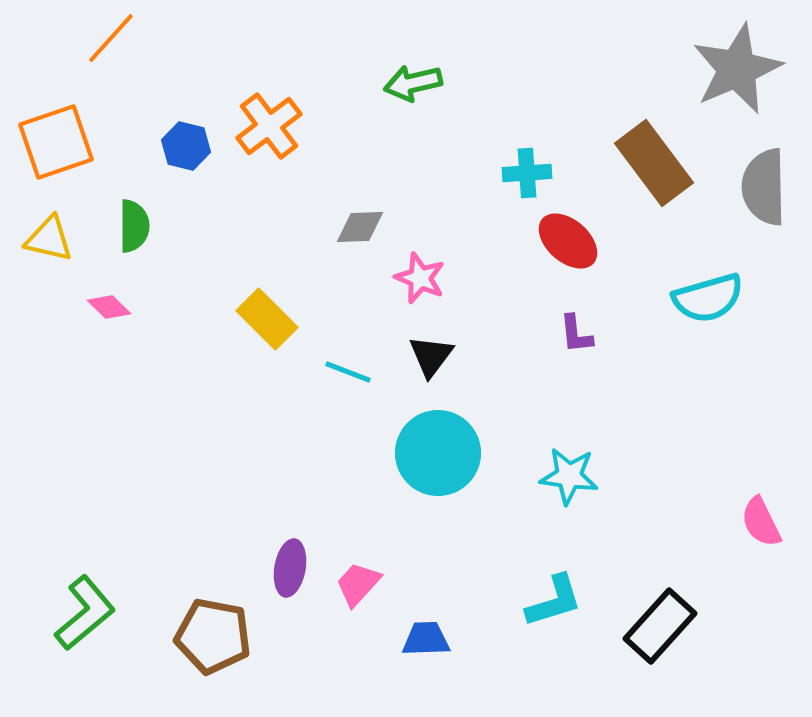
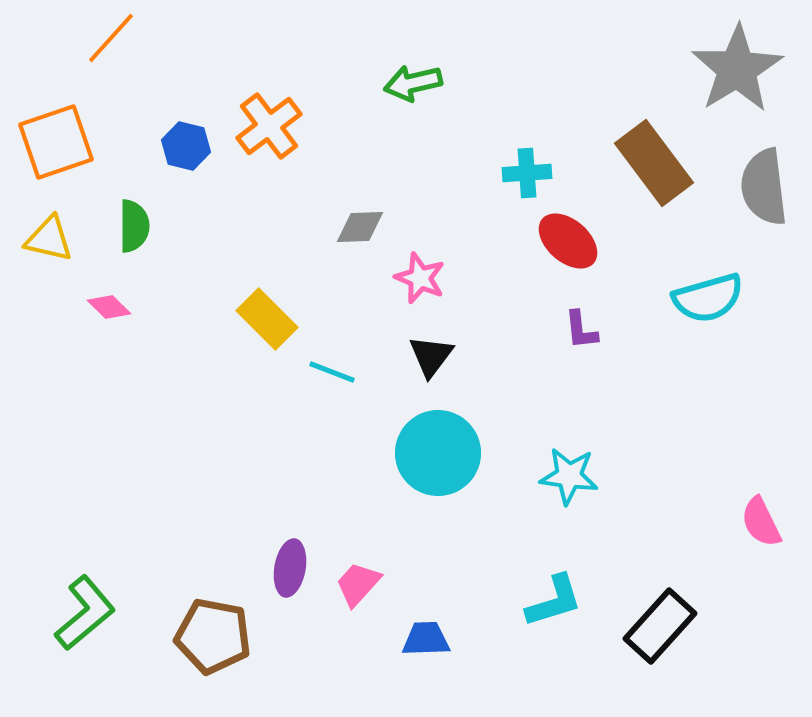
gray star: rotated 8 degrees counterclockwise
gray semicircle: rotated 6 degrees counterclockwise
purple L-shape: moved 5 px right, 4 px up
cyan line: moved 16 px left
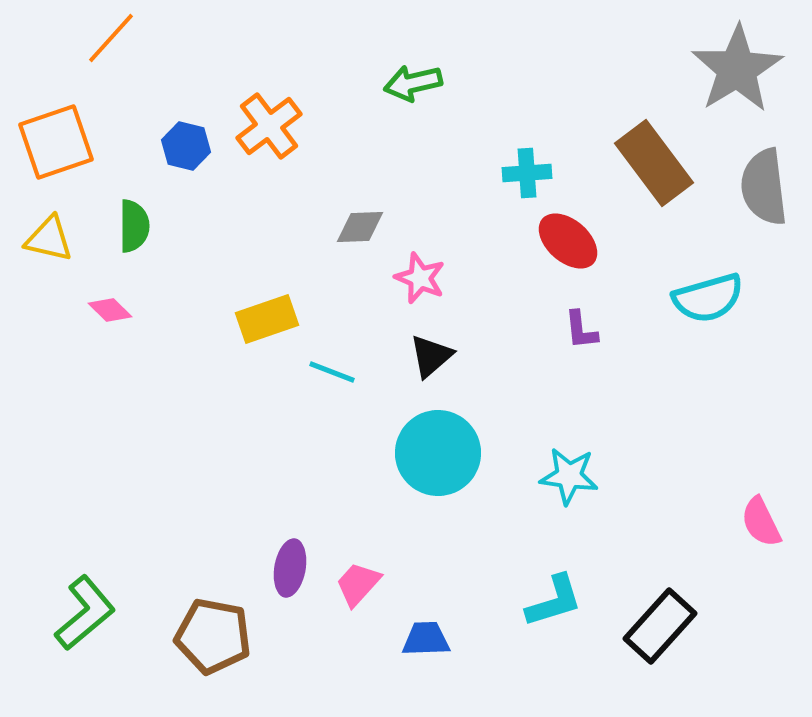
pink diamond: moved 1 px right, 3 px down
yellow rectangle: rotated 64 degrees counterclockwise
black triangle: rotated 12 degrees clockwise
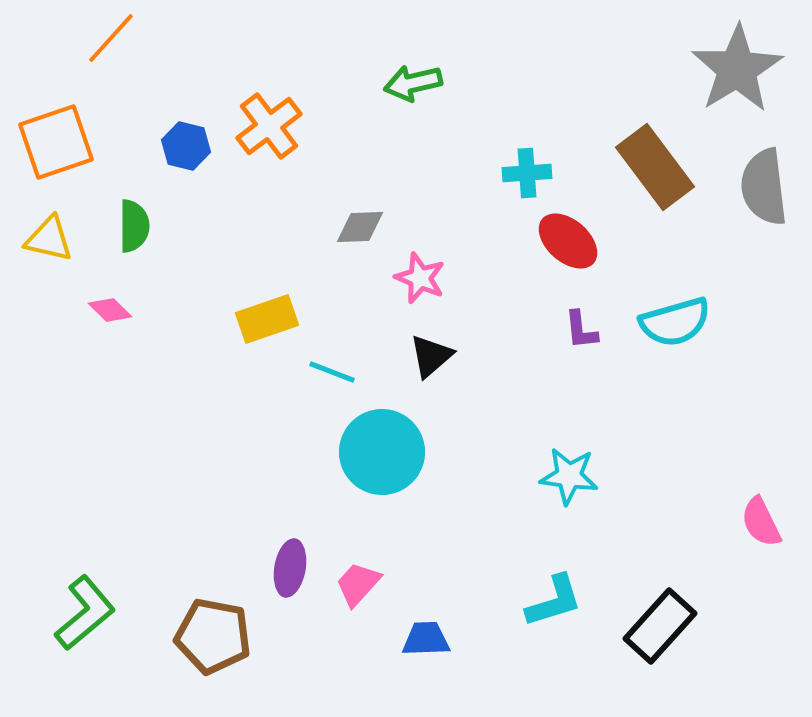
brown rectangle: moved 1 px right, 4 px down
cyan semicircle: moved 33 px left, 24 px down
cyan circle: moved 56 px left, 1 px up
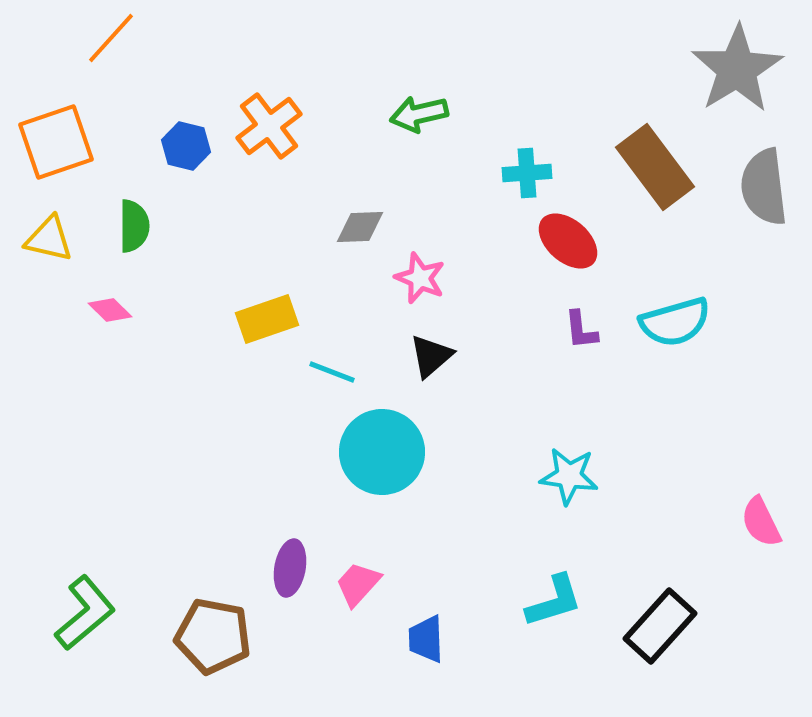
green arrow: moved 6 px right, 31 px down
blue trapezoid: rotated 90 degrees counterclockwise
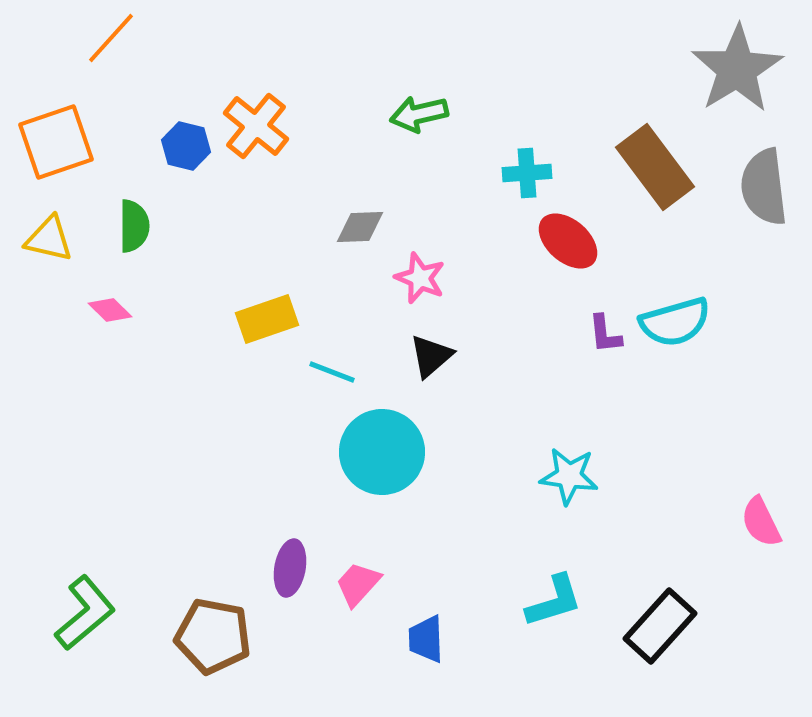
orange cross: moved 13 px left; rotated 14 degrees counterclockwise
purple L-shape: moved 24 px right, 4 px down
